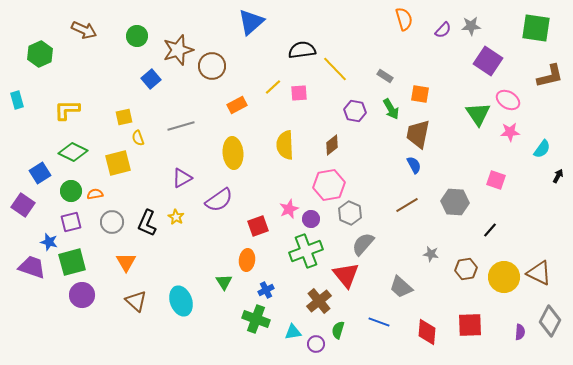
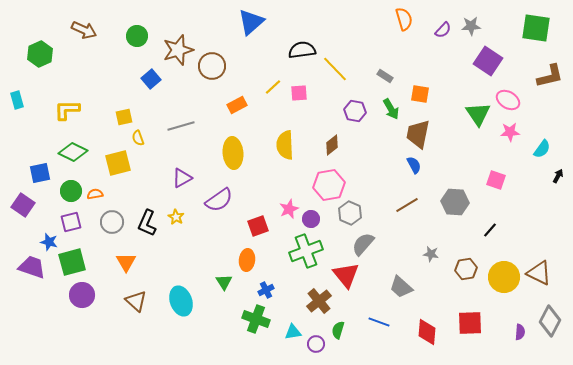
blue square at (40, 173): rotated 20 degrees clockwise
red square at (470, 325): moved 2 px up
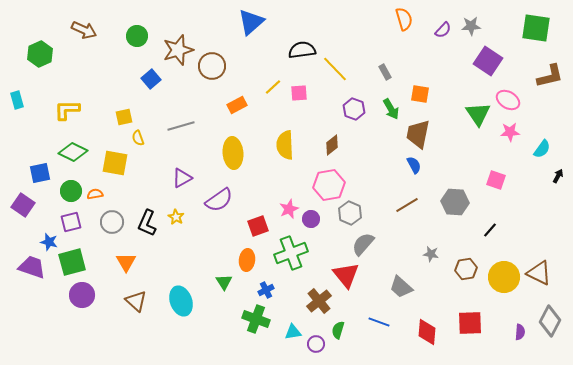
gray rectangle at (385, 76): moved 4 px up; rotated 28 degrees clockwise
purple hexagon at (355, 111): moved 1 px left, 2 px up; rotated 10 degrees clockwise
yellow square at (118, 163): moved 3 px left; rotated 24 degrees clockwise
green cross at (306, 251): moved 15 px left, 2 px down
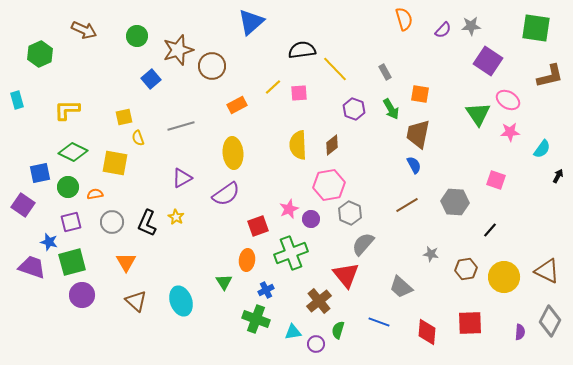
yellow semicircle at (285, 145): moved 13 px right
green circle at (71, 191): moved 3 px left, 4 px up
purple semicircle at (219, 200): moved 7 px right, 6 px up
brown triangle at (539, 273): moved 8 px right, 2 px up
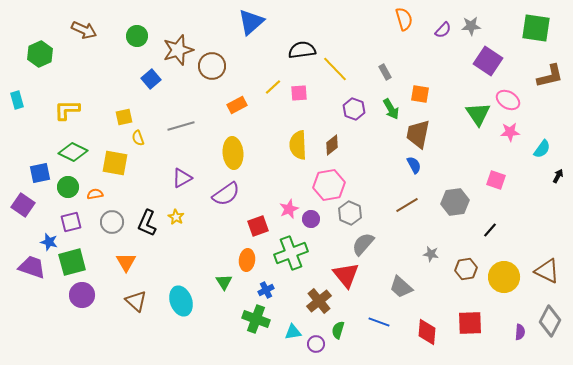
gray hexagon at (455, 202): rotated 12 degrees counterclockwise
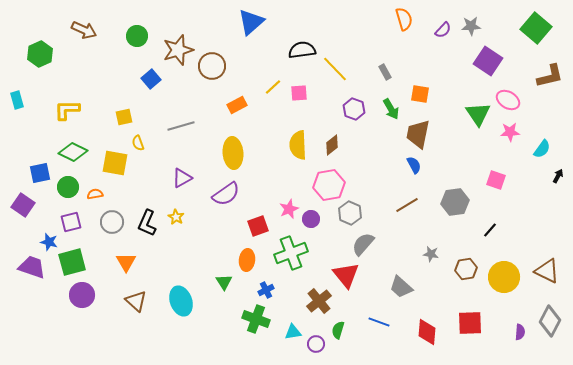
green square at (536, 28): rotated 32 degrees clockwise
yellow semicircle at (138, 138): moved 5 px down
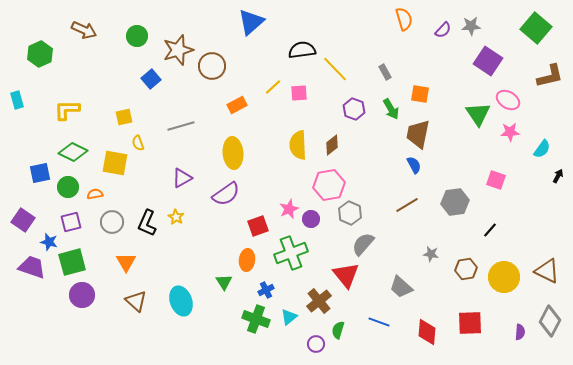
purple square at (23, 205): moved 15 px down
cyan triangle at (293, 332): moved 4 px left, 15 px up; rotated 30 degrees counterclockwise
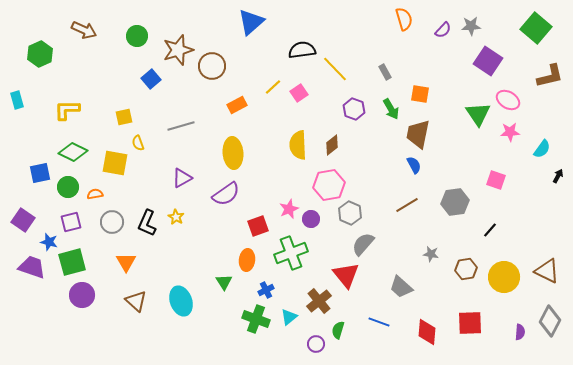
pink square at (299, 93): rotated 30 degrees counterclockwise
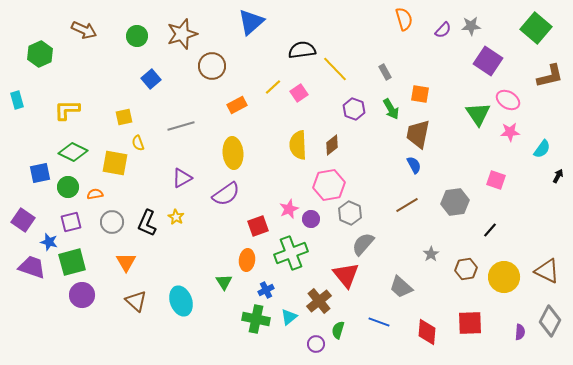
brown star at (178, 50): moved 4 px right, 16 px up
gray star at (431, 254): rotated 28 degrees clockwise
green cross at (256, 319): rotated 8 degrees counterclockwise
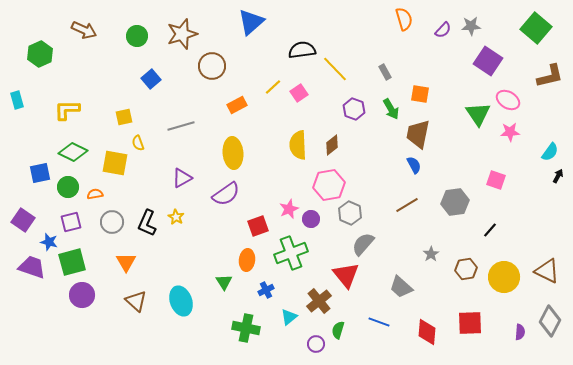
cyan semicircle at (542, 149): moved 8 px right, 3 px down
green cross at (256, 319): moved 10 px left, 9 px down
